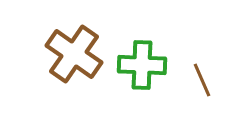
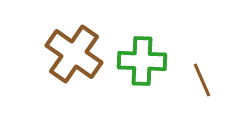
green cross: moved 4 px up
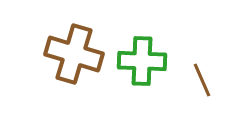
brown cross: rotated 18 degrees counterclockwise
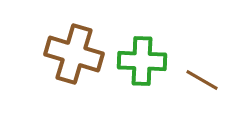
brown line: rotated 36 degrees counterclockwise
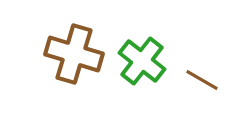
green cross: rotated 36 degrees clockwise
